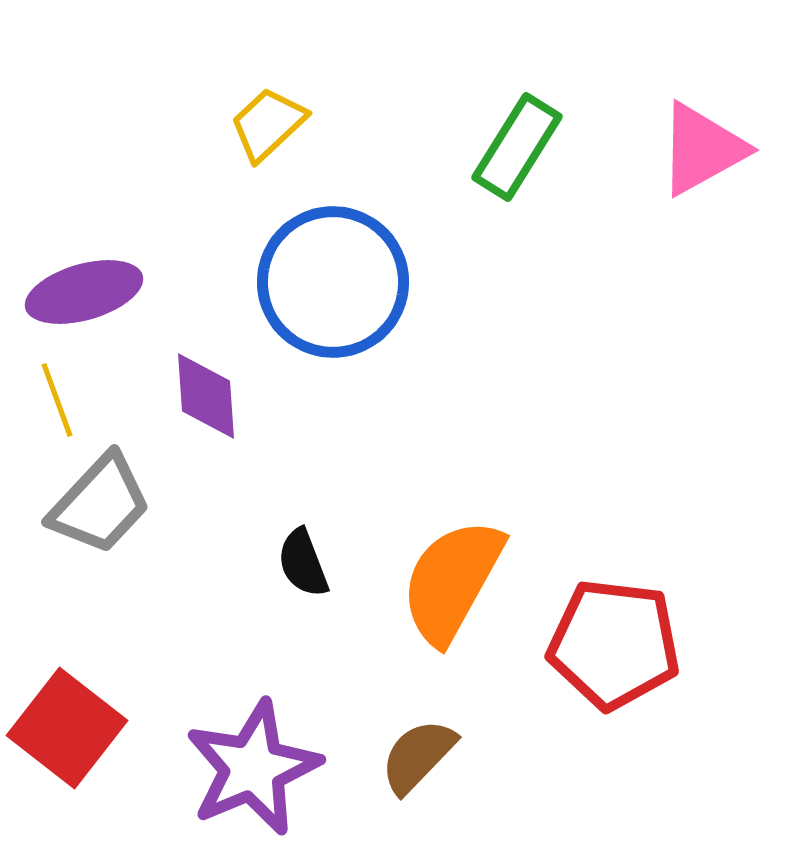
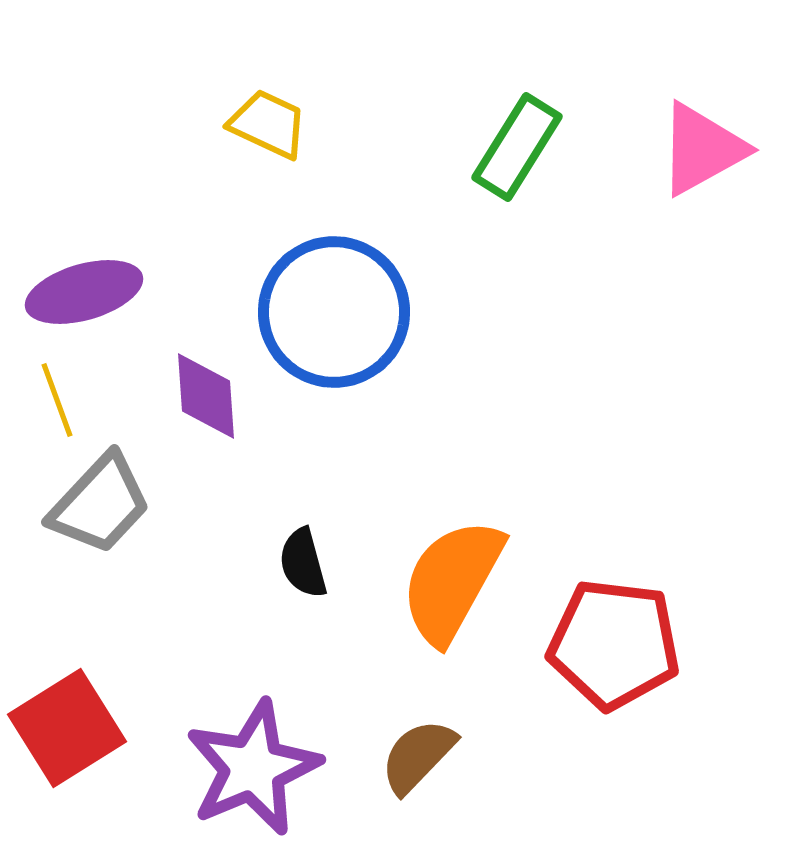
yellow trapezoid: rotated 68 degrees clockwise
blue circle: moved 1 px right, 30 px down
black semicircle: rotated 6 degrees clockwise
red square: rotated 20 degrees clockwise
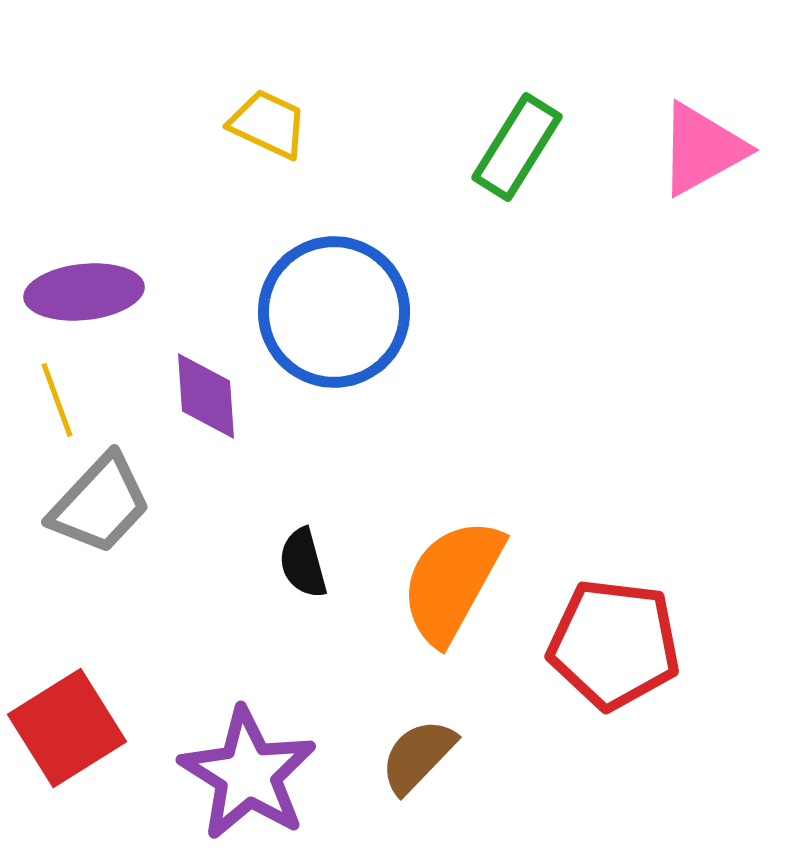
purple ellipse: rotated 10 degrees clockwise
purple star: moved 5 px left, 6 px down; rotated 17 degrees counterclockwise
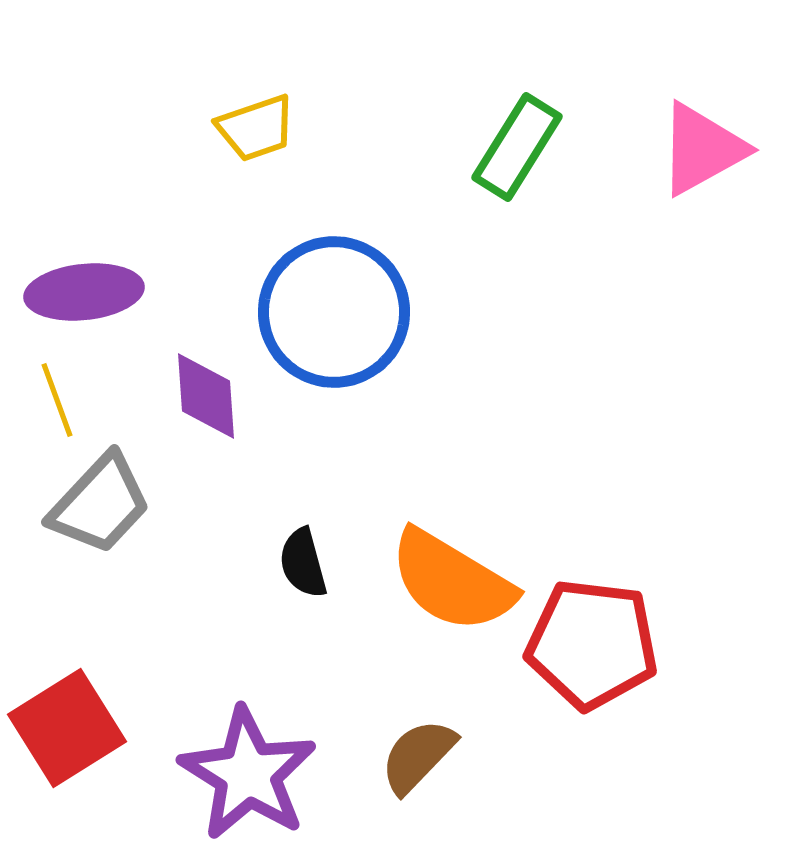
yellow trapezoid: moved 12 px left, 4 px down; rotated 136 degrees clockwise
orange semicircle: rotated 88 degrees counterclockwise
red pentagon: moved 22 px left
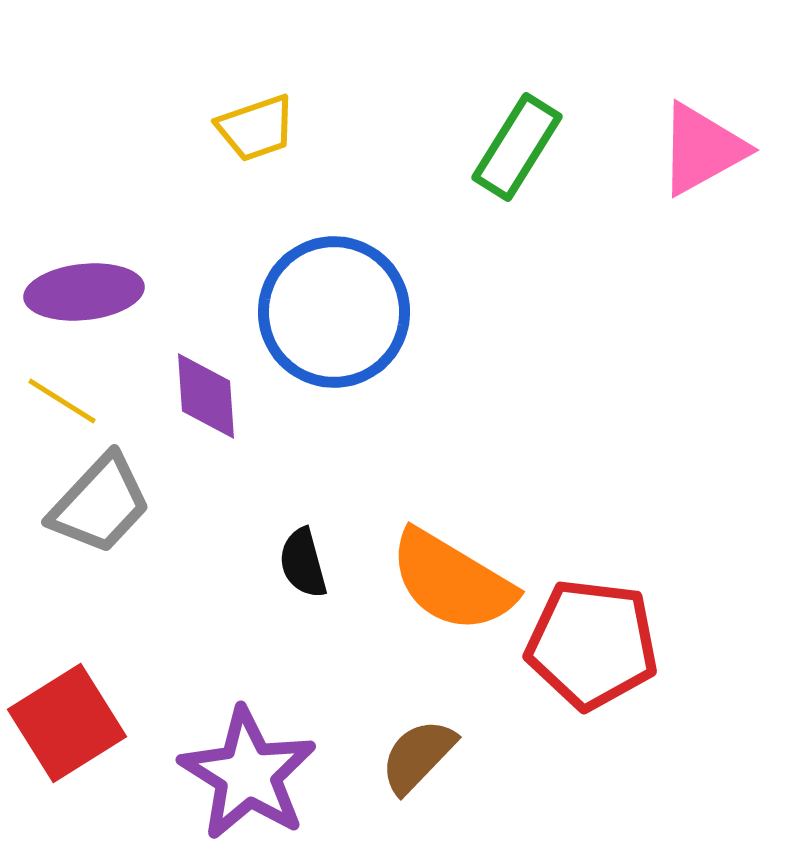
yellow line: moved 5 px right, 1 px down; rotated 38 degrees counterclockwise
red square: moved 5 px up
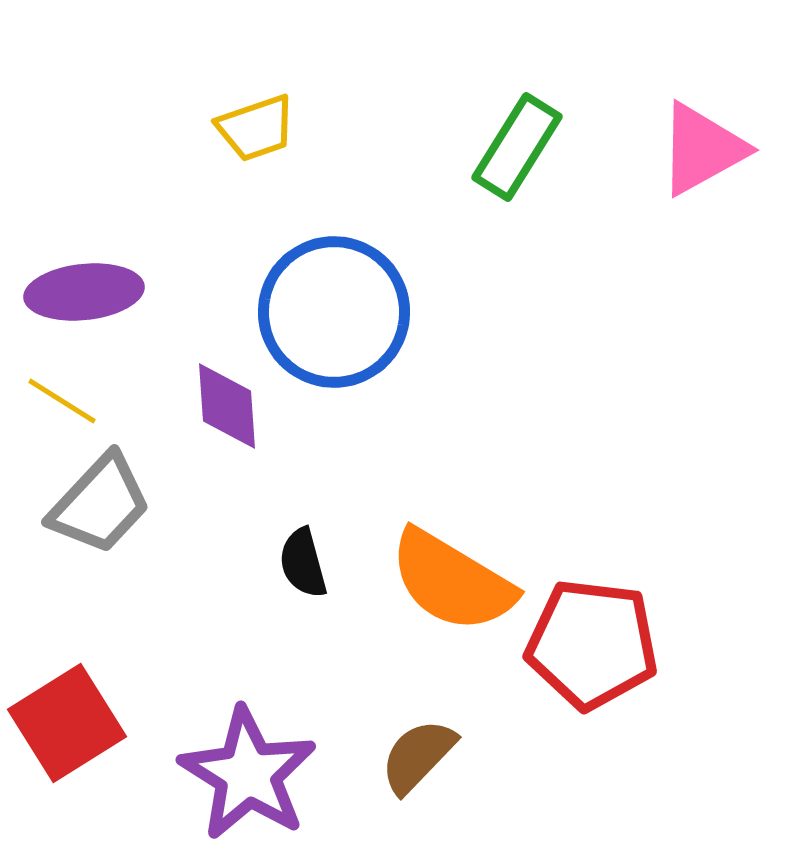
purple diamond: moved 21 px right, 10 px down
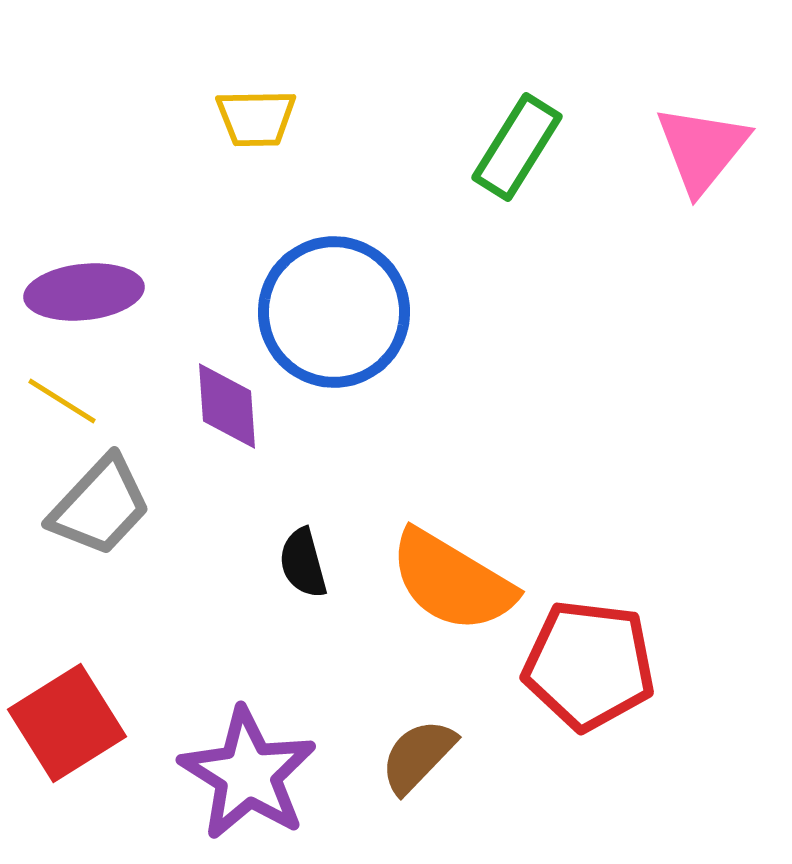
yellow trapezoid: moved 10 px up; rotated 18 degrees clockwise
pink triangle: rotated 22 degrees counterclockwise
gray trapezoid: moved 2 px down
red pentagon: moved 3 px left, 21 px down
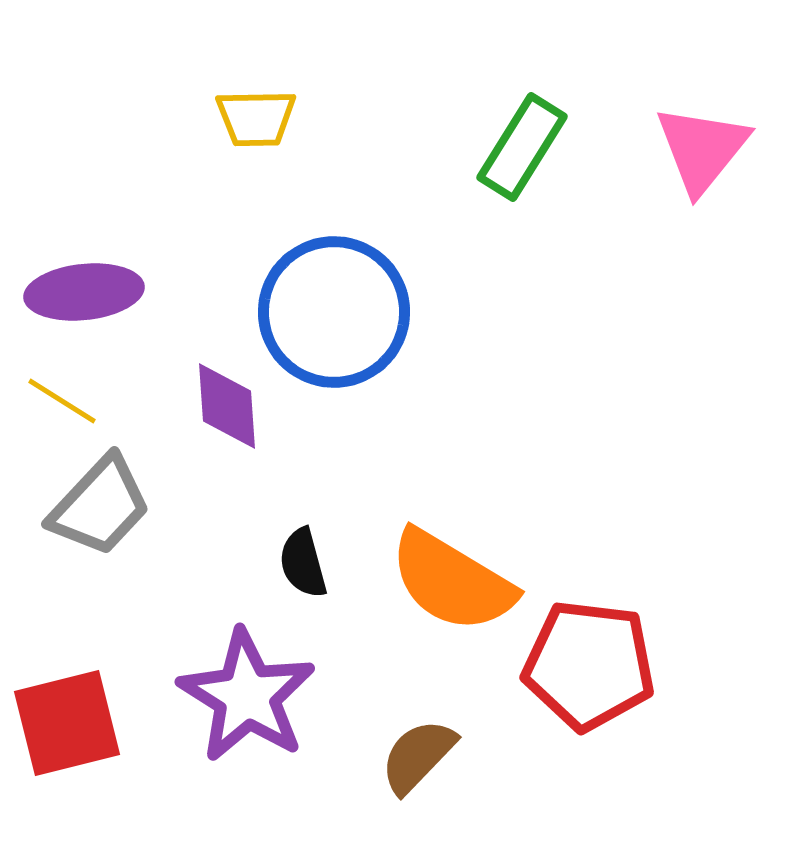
green rectangle: moved 5 px right
red square: rotated 18 degrees clockwise
purple star: moved 1 px left, 78 px up
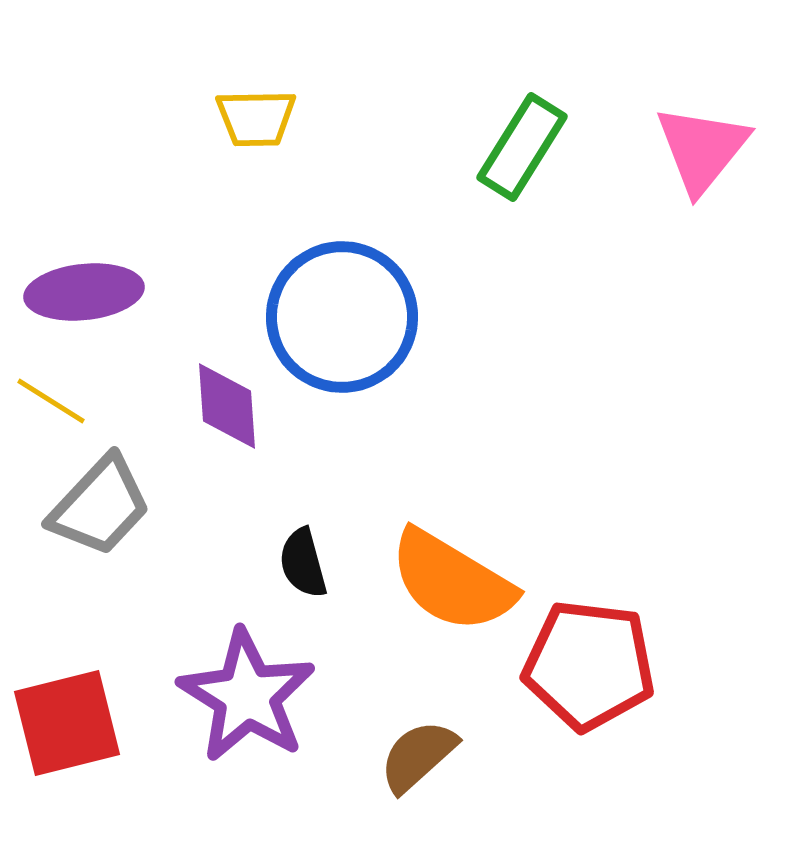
blue circle: moved 8 px right, 5 px down
yellow line: moved 11 px left
brown semicircle: rotated 4 degrees clockwise
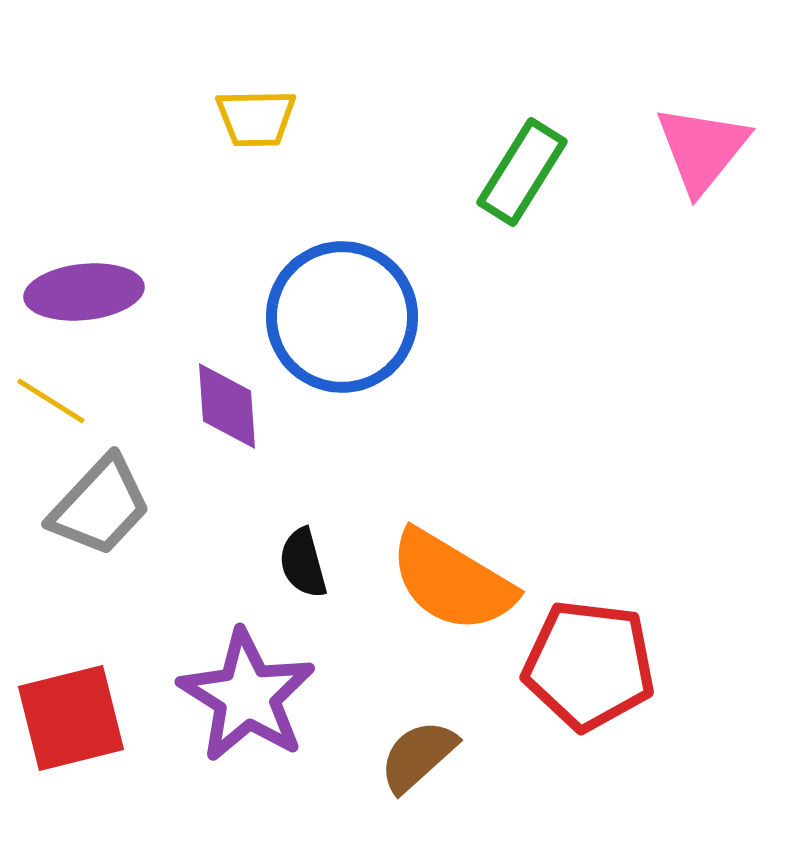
green rectangle: moved 25 px down
red square: moved 4 px right, 5 px up
